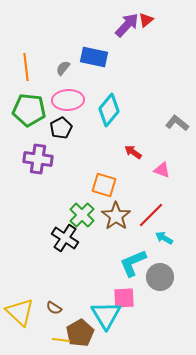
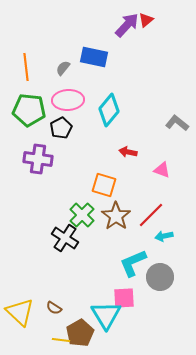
red arrow: moved 5 px left; rotated 24 degrees counterclockwise
cyan arrow: moved 2 px up; rotated 42 degrees counterclockwise
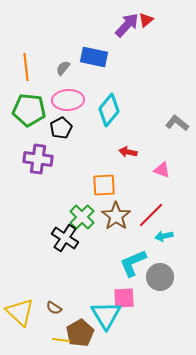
orange square: rotated 20 degrees counterclockwise
green cross: moved 2 px down
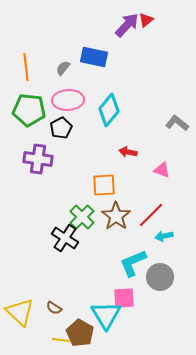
brown pentagon: rotated 12 degrees counterclockwise
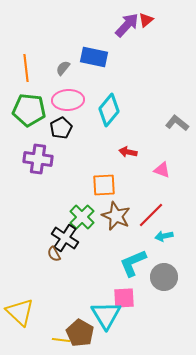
orange line: moved 1 px down
brown star: rotated 12 degrees counterclockwise
gray circle: moved 4 px right
brown semicircle: moved 54 px up; rotated 28 degrees clockwise
